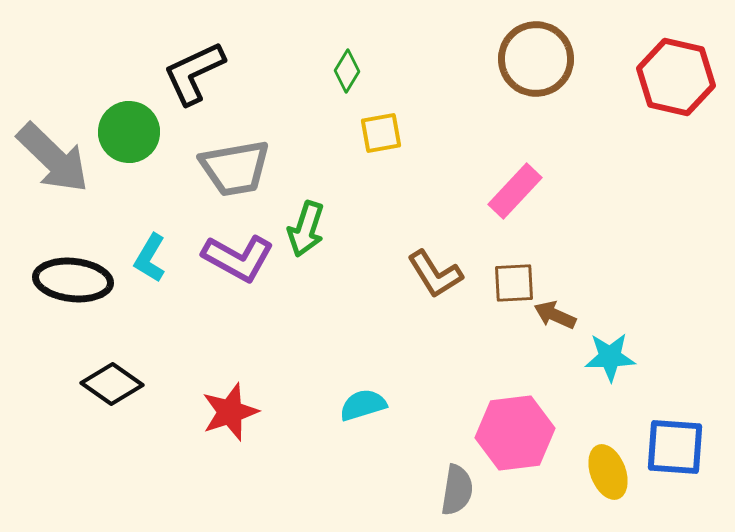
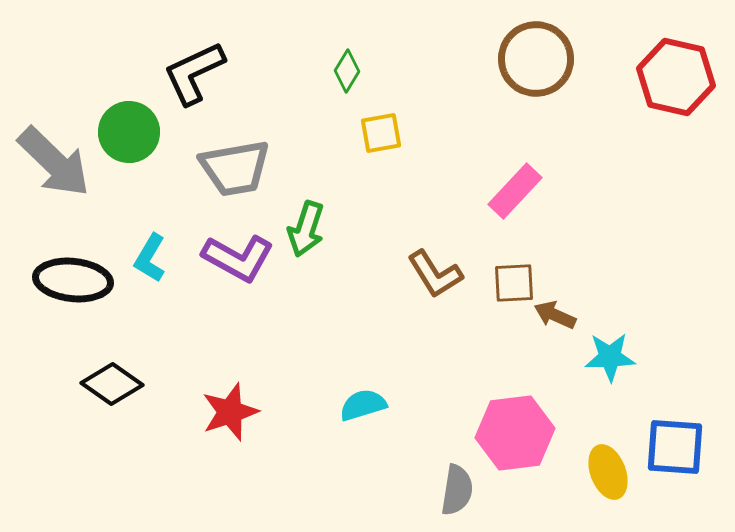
gray arrow: moved 1 px right, 4 px down
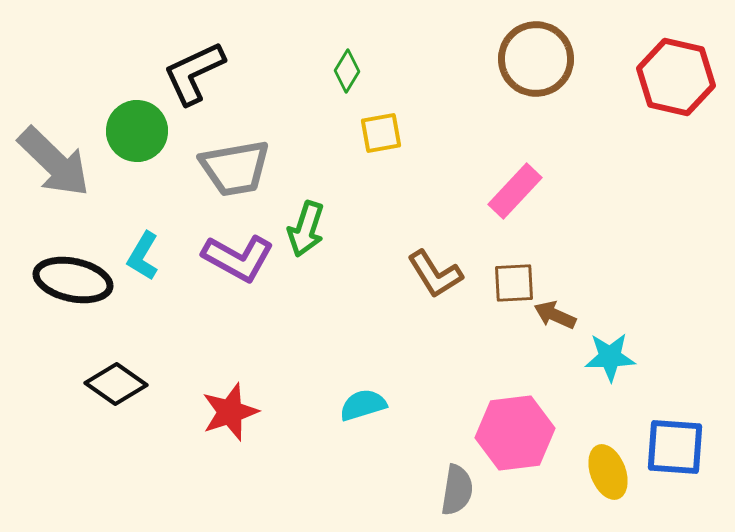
green circle: moved 8 px right, 1 px up
cyan L-shape: moved 7 px left, 2 px up
black ellipse: rotated 6 degrees clockwise
black diamond: moved 4 px right
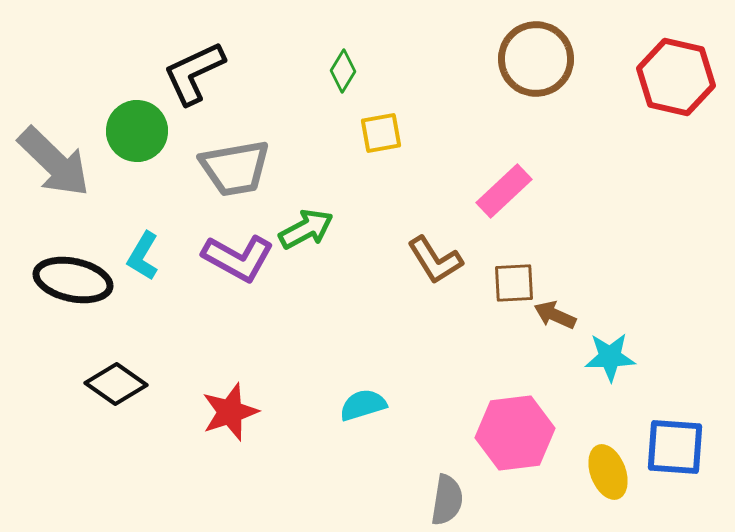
green diamond: moved 4 px left
pink rectangle: moved 11 px left; rotated 4 degrees clockwise
green arrow: rotated 136 degrees counterclockwise
brown L-shape: moved 14 px up
gray semicircle: moved 10 px left, 10 px down
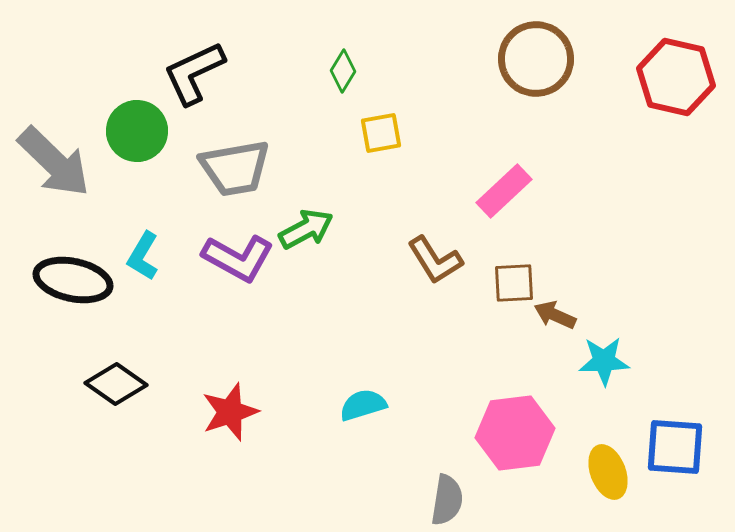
cyan star: moved 6 px left, 4 px down
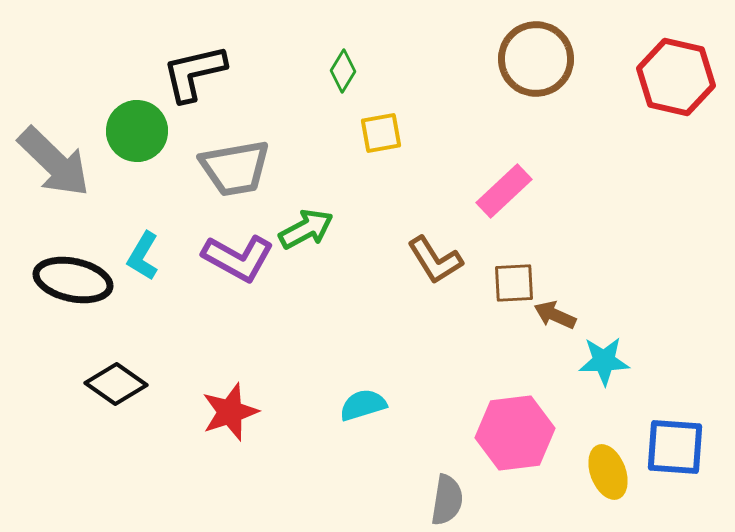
black L-shape: rotated 12 degrees clockwise
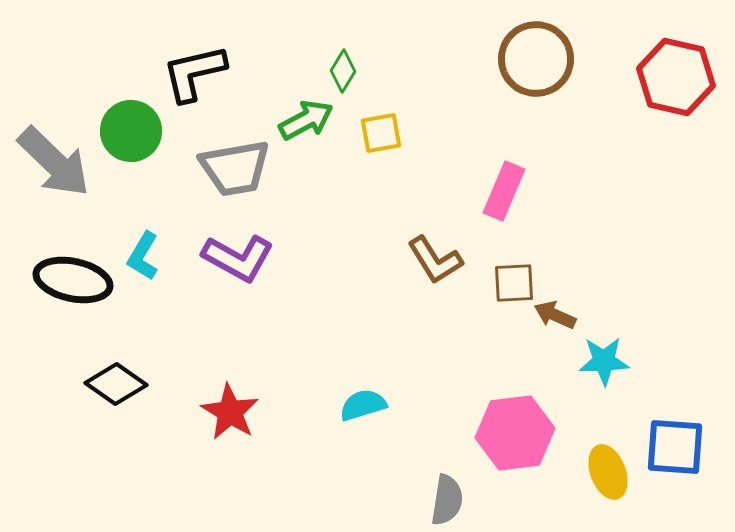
green circle: moved 6 px left
pink rectangle: rotated 24 degrees counterclockwise
green arrow: moved 109 px up
red star: rotated 22 degrees counterclockwise
